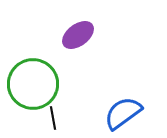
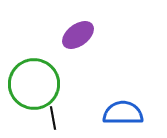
green circle: moved 1 px right
blue semicircle: rotated 36 degrees clockwise
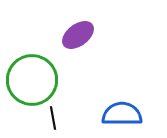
green circle: moved 2 px left, 4 px up
blue semicircle: moved 1 px left, 1 px down
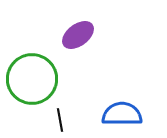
green circle: moved 1 px up
black line: moved 7 px right, 2 px down
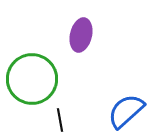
purple ellipse: moved 3 px right; rotated 40 degrees counterclockwise
blue semicircle: moved 4 px right, 3 px up; rotated 42 degrees counterclockwise
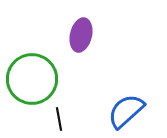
black line: moved 1 px left, 1 px up
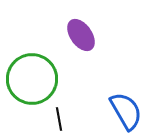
purple ellipse: rotated 48 degrees counterclockwise
blue semicircle: rotated 102 degrees clockwise
